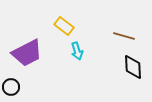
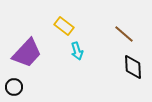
brown line: moved 2 px up; rotated 25 degrees clockwise
purple trapezoid: rotated 20 degrees counterclockwise
black circle: moved 3 px right
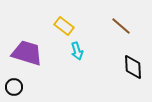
brown line: moved 3 px left, 8 px up
purple trapezoid: rotated 116 degrees counterclockwise
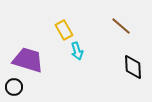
yellow rectangle: moved 4 px down; rotated 24 degrees clockwise
purple trapezoid: moved 1 px right, 7 px down
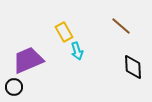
yellow rectangle: moved 2 px down
purple trapezoid: rotated 40 degrees counterclockwise
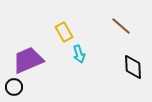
cyan arrow: moved 2 px right, 3 px down
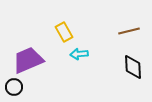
brown line: moved 8 px right, 5 px down; rotated 55 degrees counterclockwise
cyan arrow: rotated 102 degrees clockwise
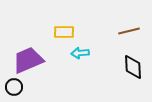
yellow rectangle: rotated 60 degrees counterclockwise
cyan arrow: moved 1 px right, 1 px up
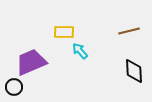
cyan arrow: moved 2 px up; rotated 54 degrees clockwise
purple trapezoid: moved 3 px right, 2 px down
black diamond: moved 1 px right, 4 px down
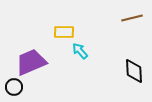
brown line: moved 3 px right, 13 px up
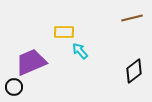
black diamond: rotated 55 degrees clockwise
